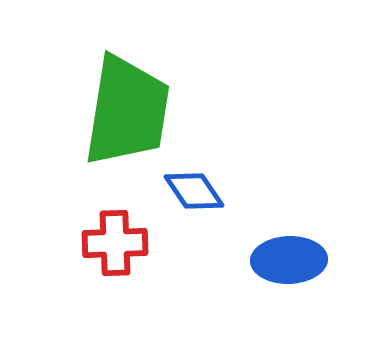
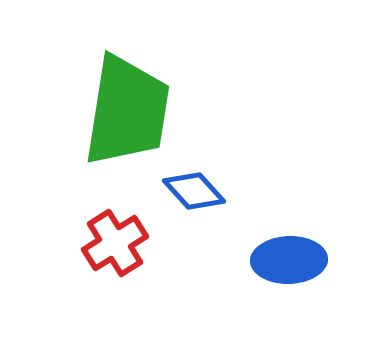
blue diamond: rotated 8 degrees counterclockwise
red cross: rotated 30 degrees counterclockwise
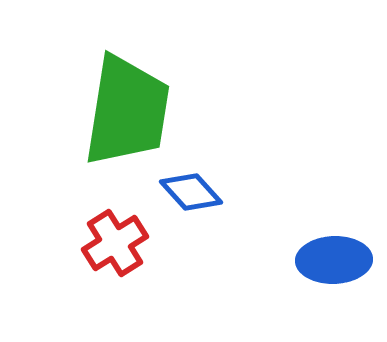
blue diamond: moved 3 px left, 1 px down
blue ellipse: moved 45 px right
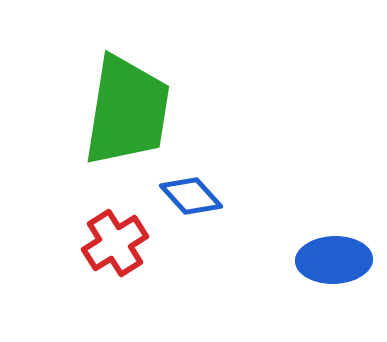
blue diamond: moved 4 px down
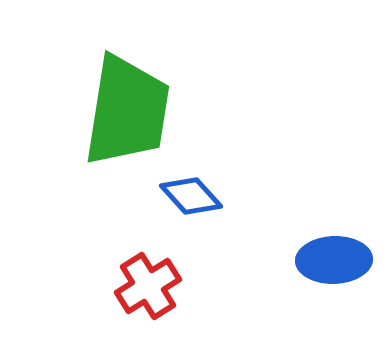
red cross: moved 33 px right, 43 px down
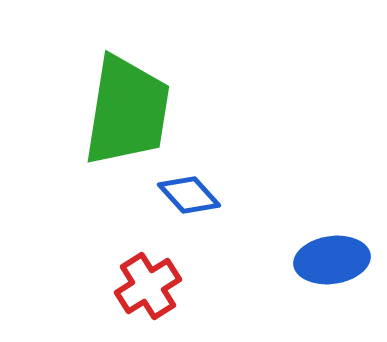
blue diamond: moved 2 px left, 1 px up
blue ellipse: moved 2 px left; rotated 6 degrees counterclockwise
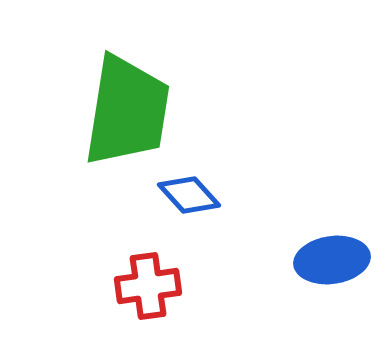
red cross: rotated 24 degrees clockwise
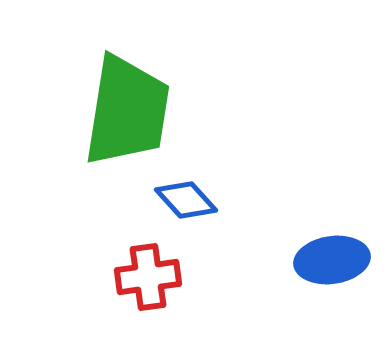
blue diamond: moved 3 px left, 5 px down
red cross: moved 9 px up
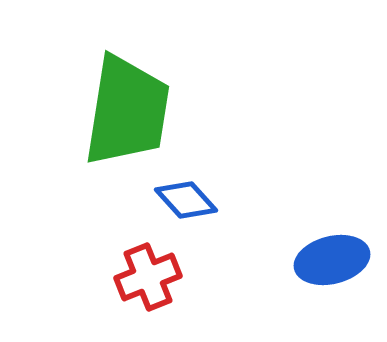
blue ellipse: rotated 6 degrees counterclockwise
red cross: rotated 14 degrees counterclockwise
